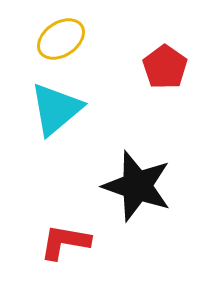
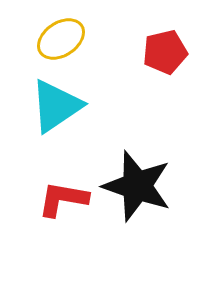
red pentagon: moved 15 px up; rotated 24 degrees clockwise
cyan triangle: moved 3 px up; rotated 6 degrees clockwise
red L-shape: moved 2 px left, 43 px up
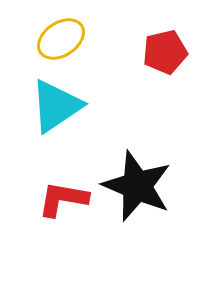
black star: rotated 4 degrees clockwise
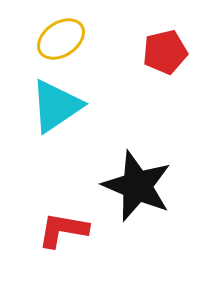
red L-shape: moved 31 px down
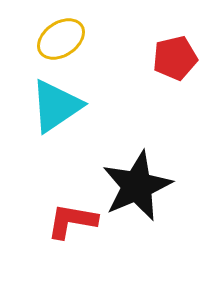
red pentagon: moved 10 px right, 6 px down
black star: rotated 26 degrees clockwise
red L-shape: moved 9 px right, 9 px up
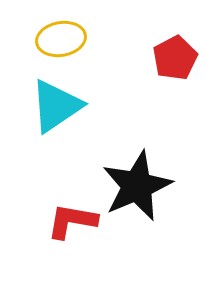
yellow ellipse: rotated 24 degrees clockwise
red pentagon: rotated 15 degrees counterclockwise
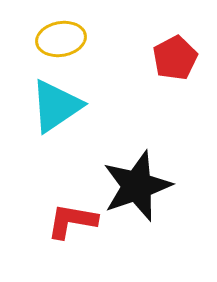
black star: rotated 4 degrees clockwise
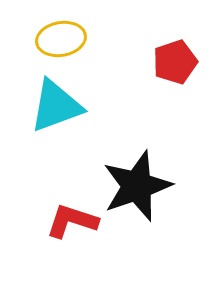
red pentagon: moved 4 px down; rotated 9 degrees clockwise
cyan triangle: rotated 14 degrees clockwise
red L-shape: rotated 8 degrees clockwise
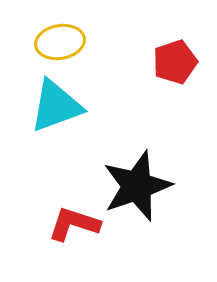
yellow ellipse: moved 1 px left, 3 px down
red L-shape: moved 2 px right, 3 px down
